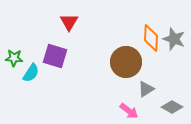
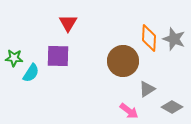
red triangle: moved 1 px left, 1 px down
orange diamond: moved 2 px left
purple square: moved 3 px right; rotated 15 degrees counterclockwise
brown circle: moved 3 px left, 1 px up
gray triangle: moved 1 px right
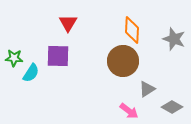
orange diamond: moved 17 px left, 8 px up
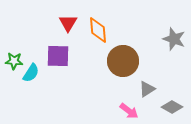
orange diamond: moved 34 px left; rotated 8 degrees counterclockwise
green star: moved 3 px down
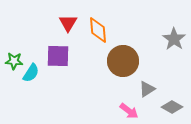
gray star: rotated 15 degrees clockwise
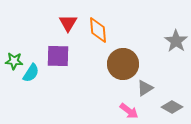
gray star: moved 2 px right, 2 px down
brown circle: moved 3 px down
gray triangle: moved 2 px left, 1 px up
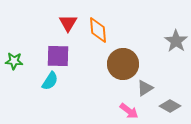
cyan semicircle: moved 19 px right, 8 px down
gray diamond: moved 2 px left, 1 px up
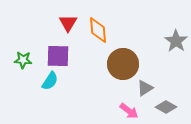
green star: moved 9 px right, 1 px up
gray diamond: moved 4 px left, 1 px down
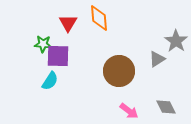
orange diamond: moved 1 px right, 12 px up
green star: moved 20 px right, 16 px up
brown circle: moved 4 px left, 7 px down
gray triangle: moved 12 px right, 29 px up
gray diamond: rotated 35 degrees clockwise
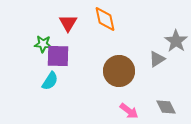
orange diamond: moved 6 px right, 1 px down; rotated 8 degrees counterclockwise
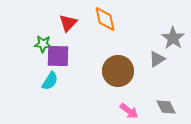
red triangle: rotated 12 degrees clockwise
gray star: moved 3 px left, 3 px up
brown circle: moved 1 px left
